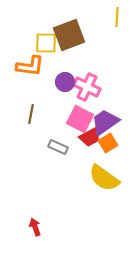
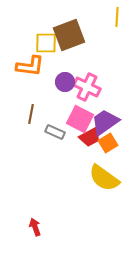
gray rectangle: moved 3 px left, 15 px up
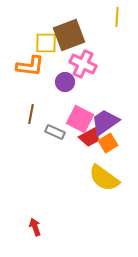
pink cross: moved 4 px left, 23 px up
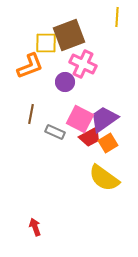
orange L-shape: rotated 28 degrees counterclockwise
purple trapezoid: moved 1 px left, 3 px up
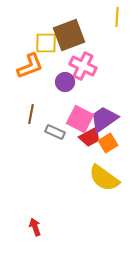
pink cross: moved 2 px down
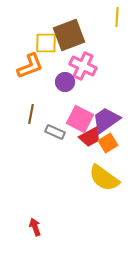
purple trapezoid: moved 2 px right, 1 px down
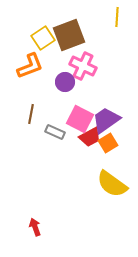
yellow square: moved 3 px left, 5 px up; rotated 35 degrees counterclockwise
yellow semicircle: moved 8 px right, 6 px down
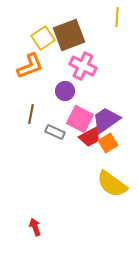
purple circle: moved 9 px down
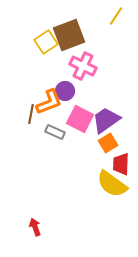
yellow line: moved 1 px left, 1 px up; rotated 30 degrees clockwise
yellow square: moved 3 px right, 4 px down
orange L-shape: moved 19 px right, 36 px down
red trapezoid: moved 31 px right, 27 px down; rotated 120 degrees clockwise
